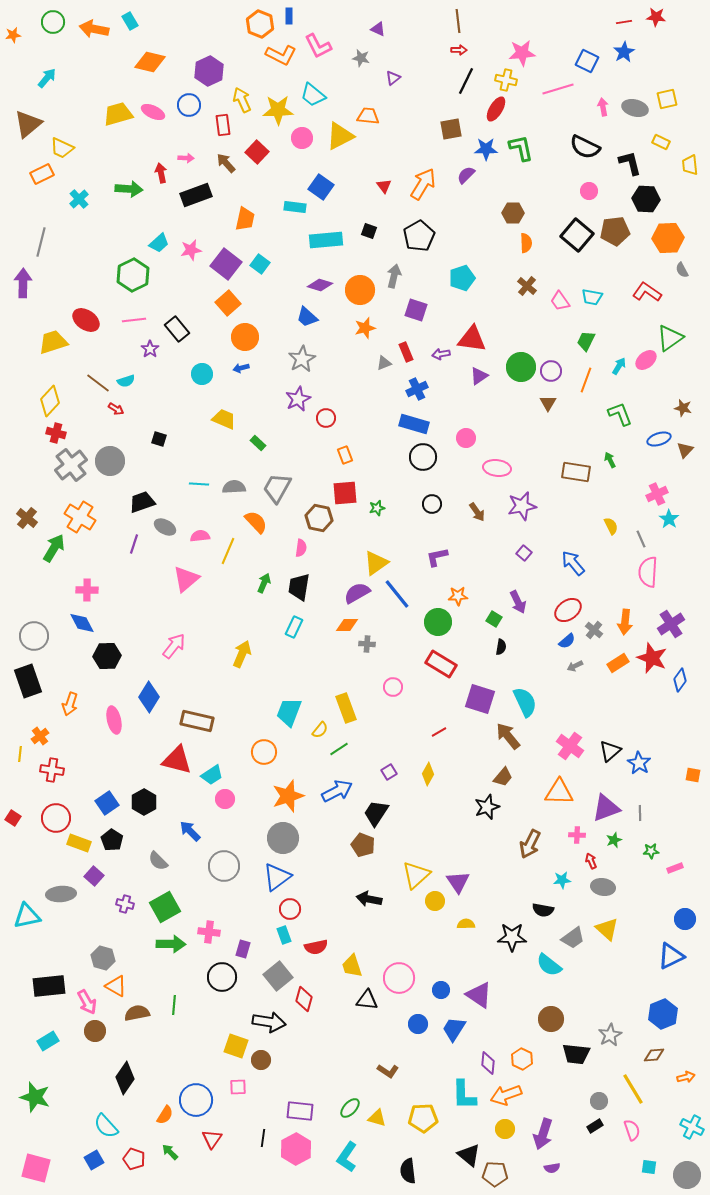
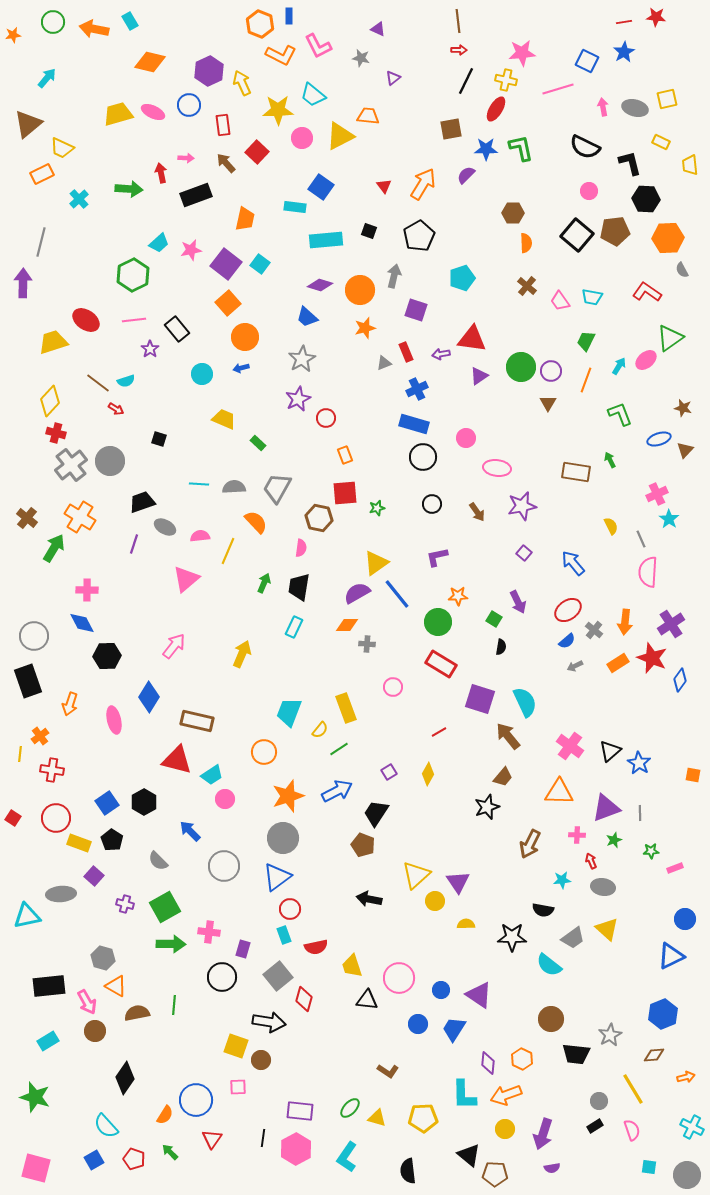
yellow arrow at (242, 100): moved 17 px up
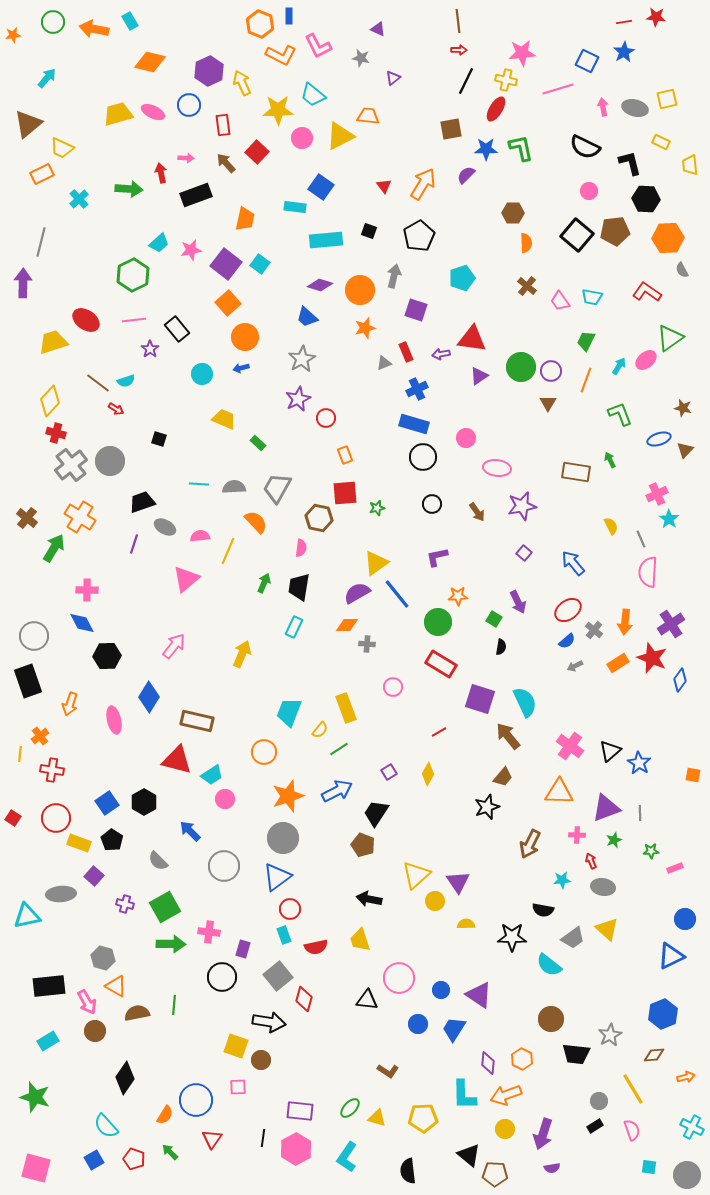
yellow trapezoid at (352, 966): moved 8 px right, 26 px up
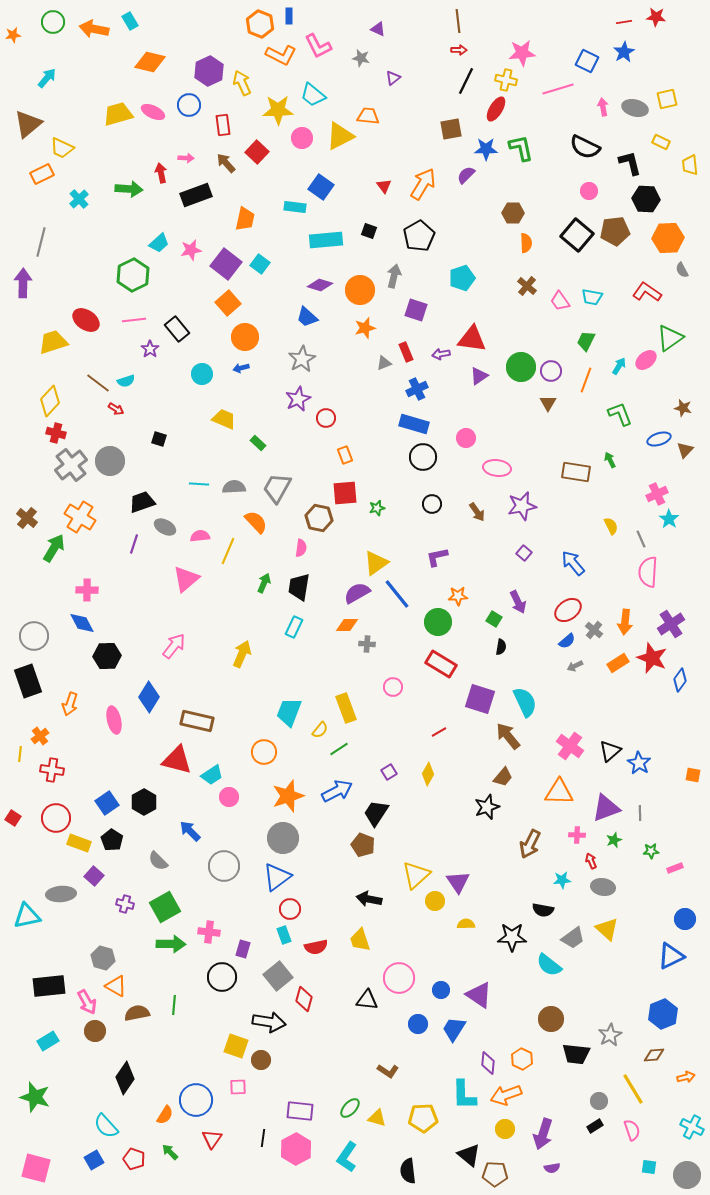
pink circle at (225, 799): moved 4 px right, 2 px up
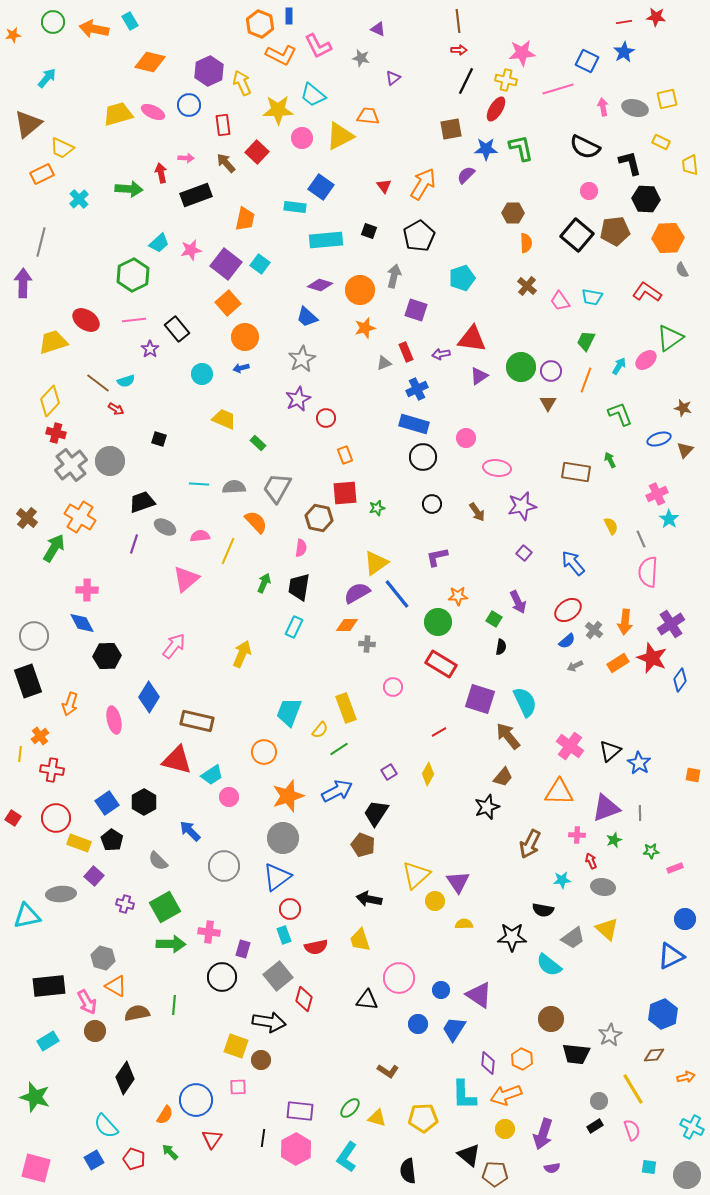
yellow semicircle at (466, 924): moved 2 px left
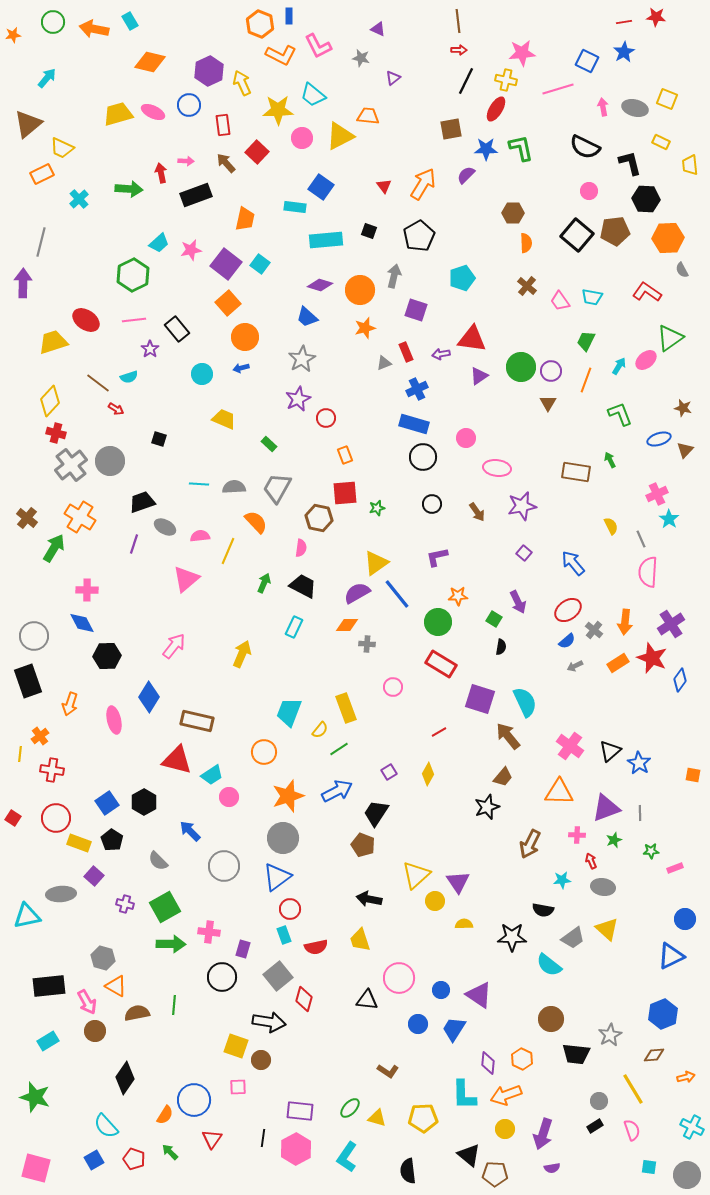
yellow square at (667, 99): rotated 35 degrees clockwise
pink arrow at (186, 158): moved 3 px down
cyan semicircle at (126, 381): moved 3 px right, 4 px up
green rectangle at (258, 443): moved 11 px right, 1 px down
black trapezoid at (299, 587): moved 4 px right, 1 px up; rotated 108 degrees clockwise
blue circle at (196, 1100): moved 2 px left
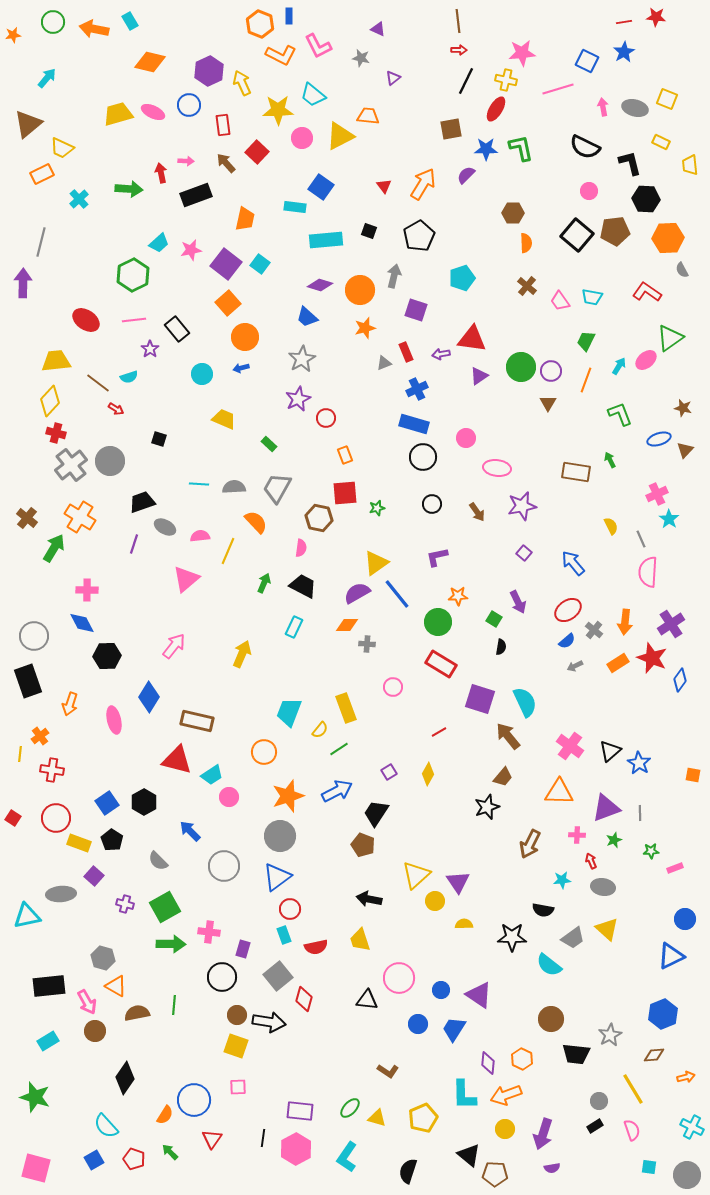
yellow trapezoid at (53, 342): moved 3 px right, 19 px down; rotated 12 degrees clockwise
gray circle at (283, 838): moved 3 px left, 2 px up
brown circle at (261, 1060): moved 24 px left, 45 px up
yellow pentagon at (423, 1118): rotated 20 degrees counterclockwise
black semicircle at (408, 1171): rotated 25 degrees clockwise
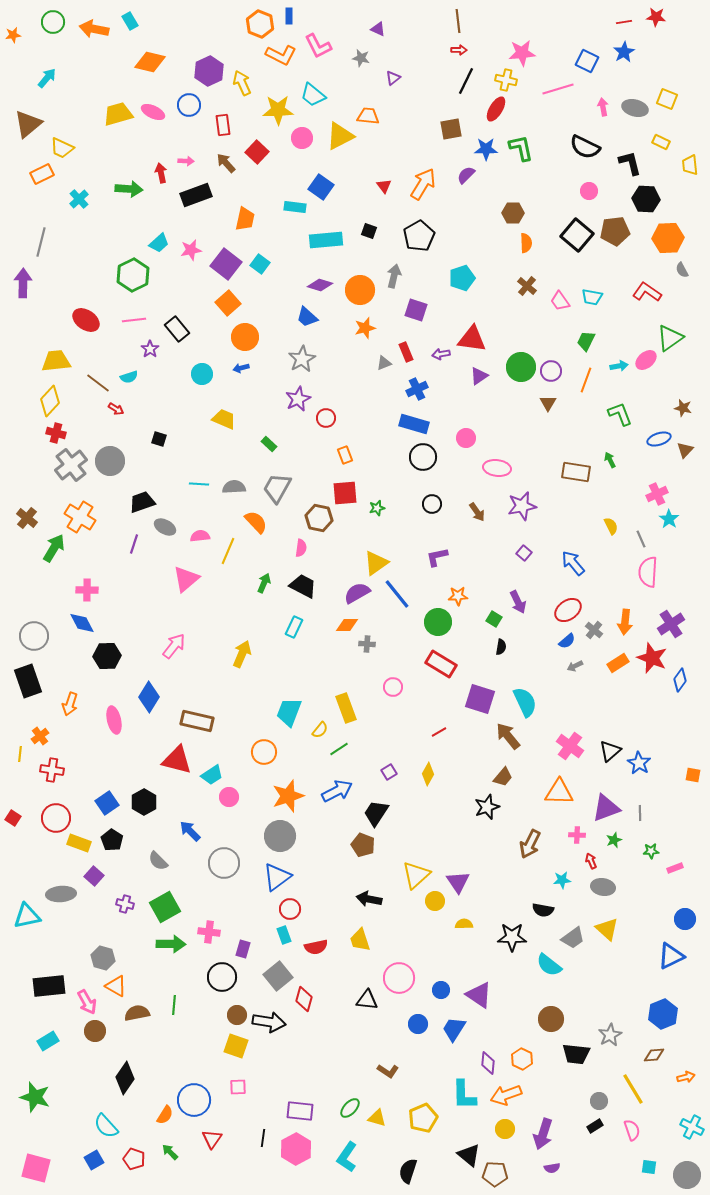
cyan arrow at (619, 366): rotated 48 degrees clockwise
gray circle at (224, 866): moved 3 px up
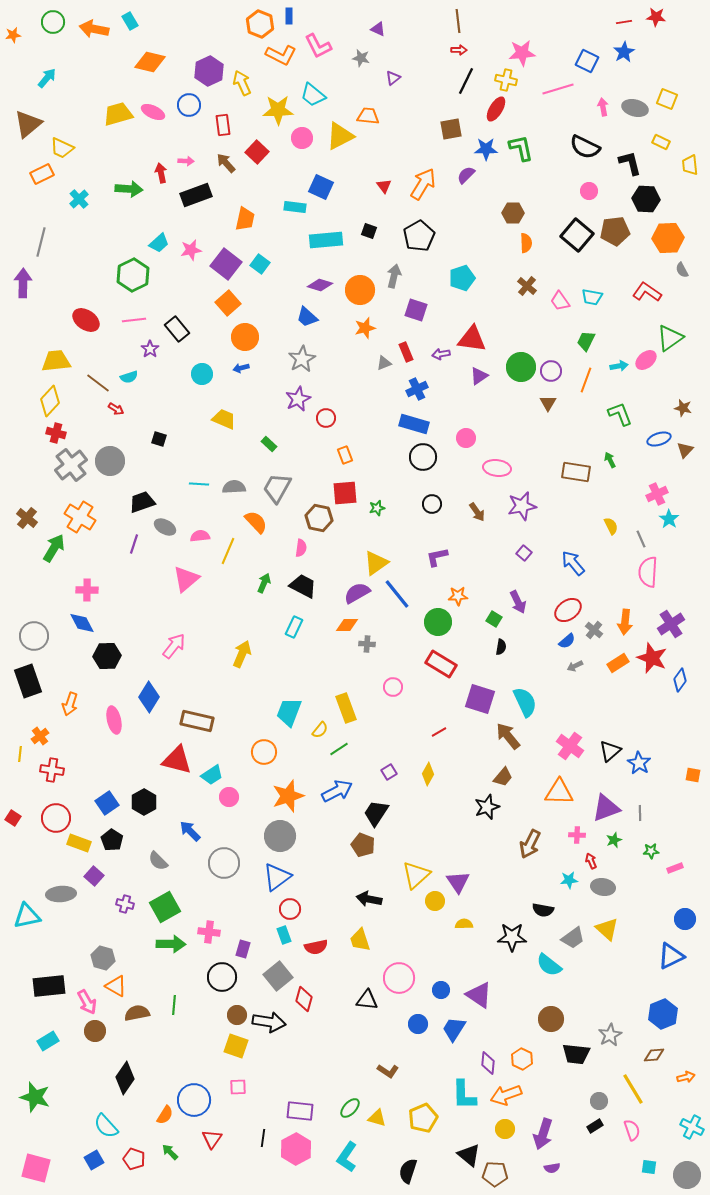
blue square at (321, 187): rotated 10 degrees counterclockwise
cyan star at (562, 880): moved 7 px right
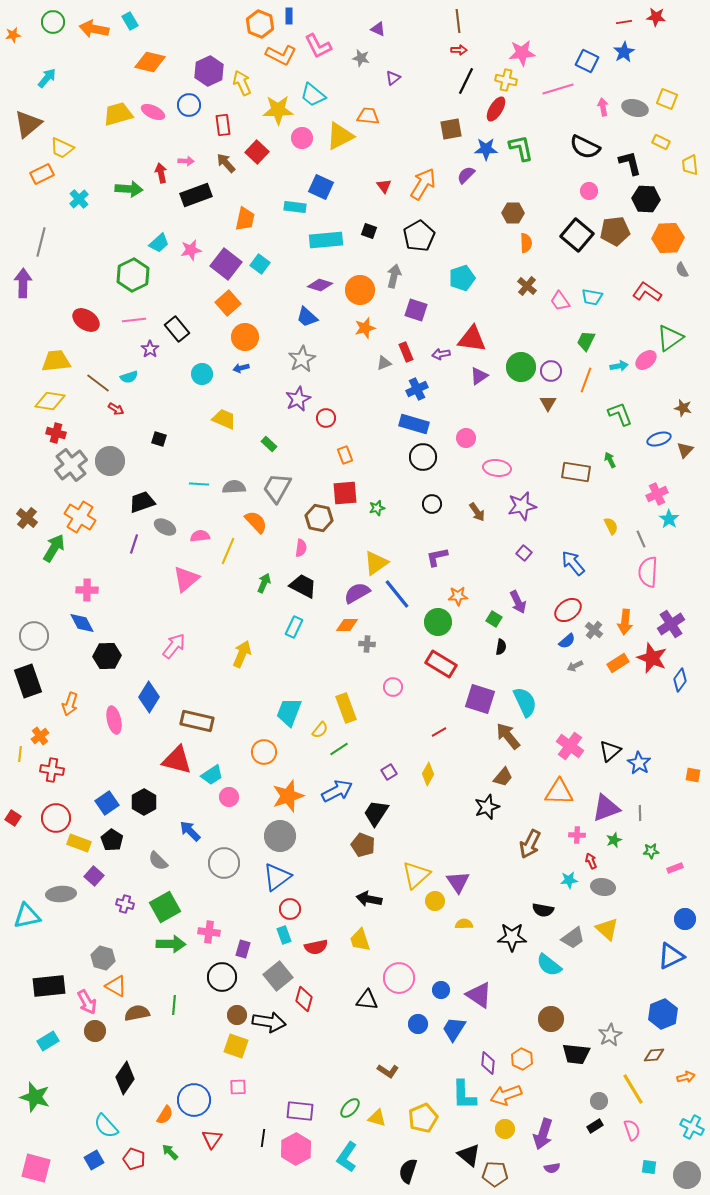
yellow diamond at (50, 401): rotated 56 degrees clockwise
